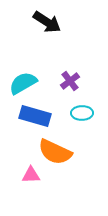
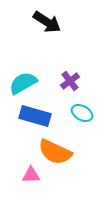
cyan ellipse: rotated 30 degrees clockwise
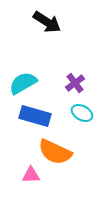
purple cross: moved 5 px right, 2 px down
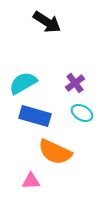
pink triangle: moved 6 px down
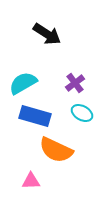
black arrow: moved 12 px down
orange semicircle: moved 1 px right, 2 px up
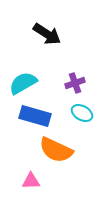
purple cross: rotated 18 degrees clockwise
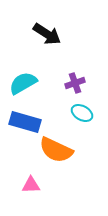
blue rectangle: moved 10 px left, 6 px down
pink triangle: moved 4 px down
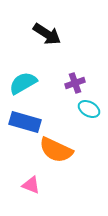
cyan ellipse: moved 7 px right, 4 px up
pink triangle: rotated 24 degrees clockwise
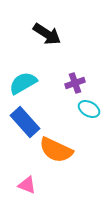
blue rectangle: rotated 32 degrees clockwise
pink triangle: moved 4 px left
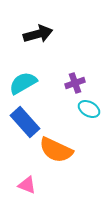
black arrow: moved 9 px left; rotated 48 degrees counterclockwise
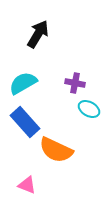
black arrow: rotated 44 degrees counterclockwise
purple cross: rotated 30 degrees clockwise
